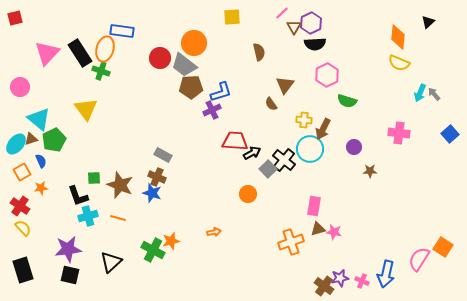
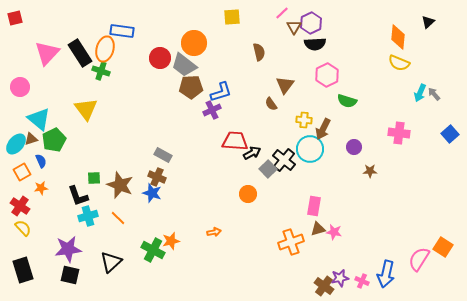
orange line at (118, 218): rotated 28 degrees clockwise
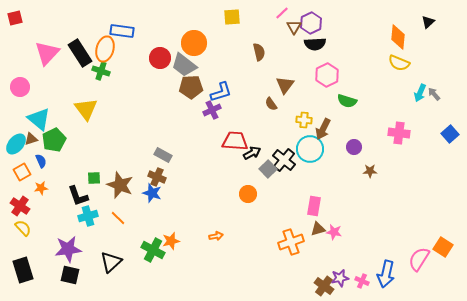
orange arrow at (214, 232): moved 2 px right, 4 px down
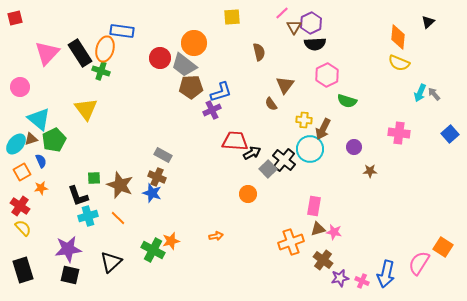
pink semicircle at (419, 259): moved 4 px down
brown cross at (324, 286): moved 1 px left, 26 px up
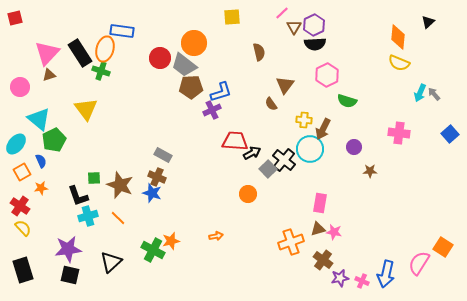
purple hexagon at (311, 23): moved 3 px right, 2 px down
brown triangle at (31, 139): moved 18 px right, 64 px up
pink rectangle at (314, 206): moved 6 px right, 3 px up
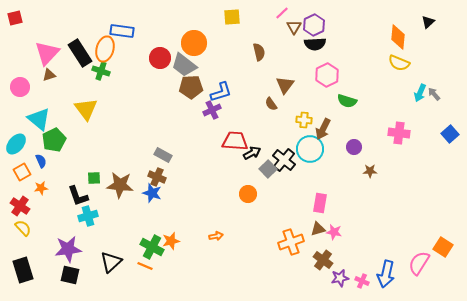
brown star at (120, 185): rotated 16 degrees counterclockwise
orange line at (118, 218): moved 27 px right, 48 px down; rotated 21 degrees counterclockwise
green cross at (153, 250): moved 1 px left, 3 px up
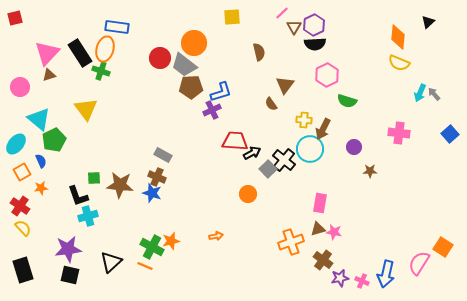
blue rectangle at (122, 31): moved 5 px left, 4 px up
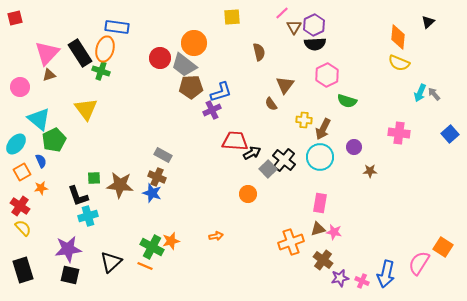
cyan circle at (310, 149): moved 10 px right, 8 px down
